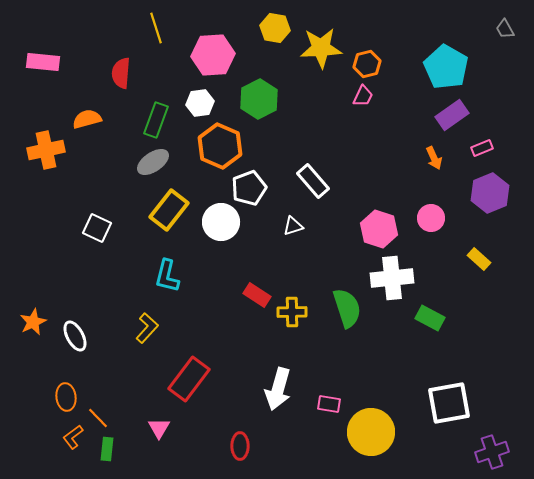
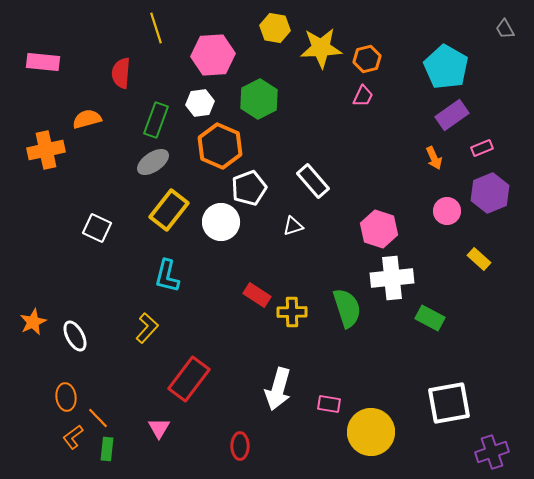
orange hexagon at (367, 64): moved 5 px up
pink circle at (431, 218): moved 16 px right, 7 px up
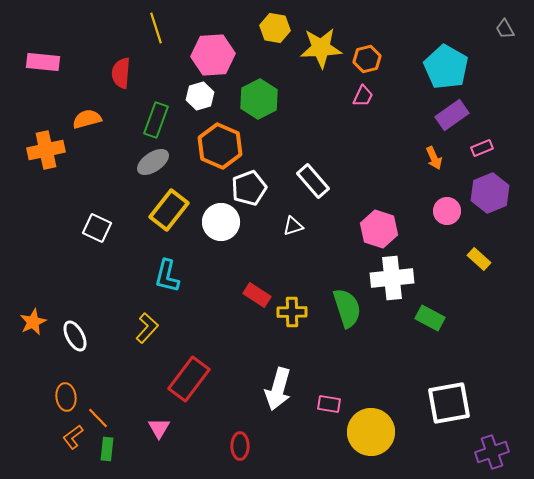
white hexagon at (200, 103): moved 7 px up; rotated 8 degrees counterclockwise
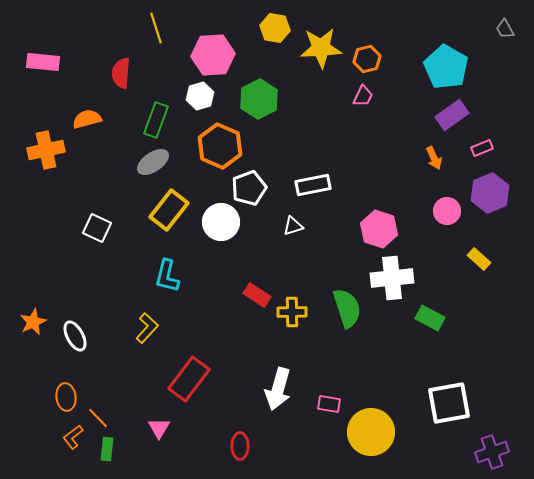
white rectangle at (313, 181): moved 4 px down; rotated 60 degrees counterclockwise
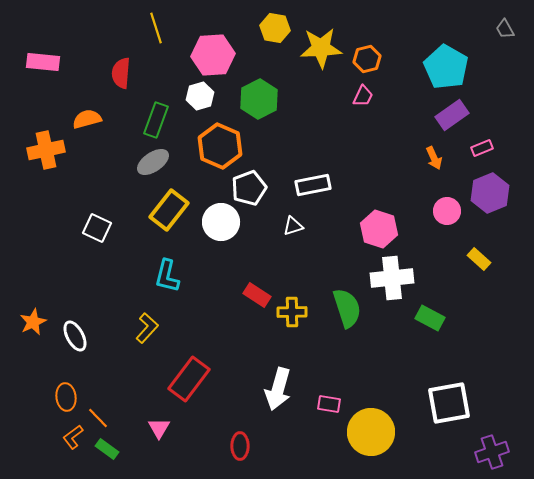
green rectangle at (107, 449): rotated 60 degrees counterclockwise
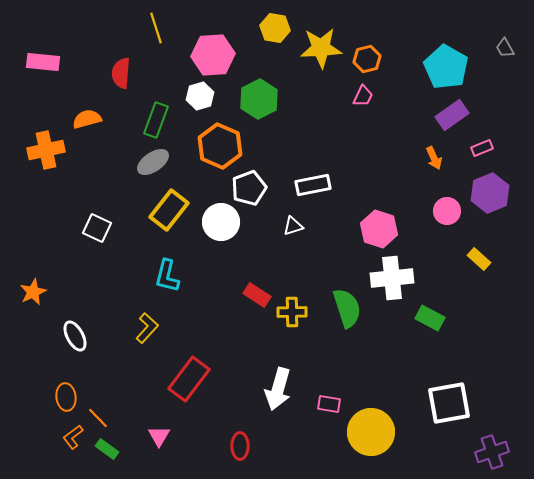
gray trapezoid at (505, 29): moved 19 px down
orange star at (33, 322): moved 30 px up
pink triangle at (159, 428): moved 8 px down
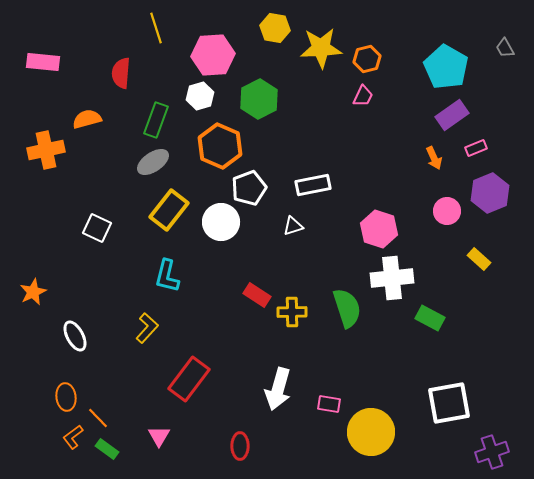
pink rectangle at (482, 148): moved 6 px left
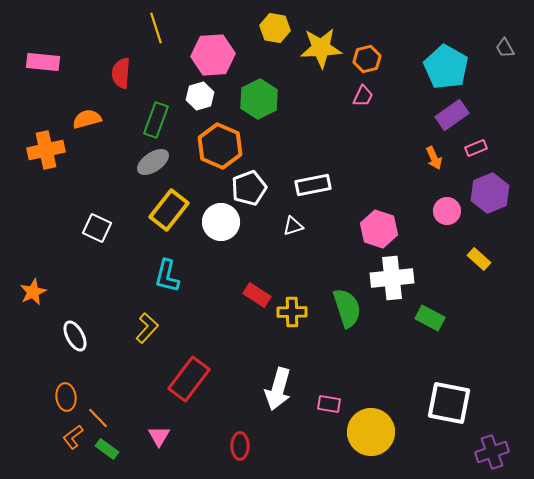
white square at (449, 403): rotated 21 degrees clockwise
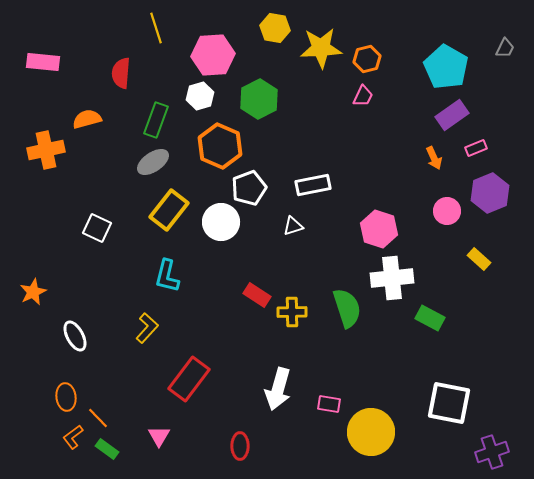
gray trapezoid at (505, 48): rotated 125 degrees counterclockwise
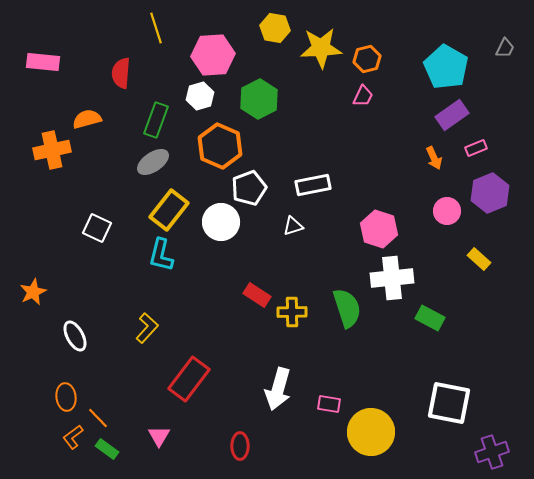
orange cross at (46, 150): moved 6 px right
cyan L-shape at (167, 276): moved 6 px left, 21 px up
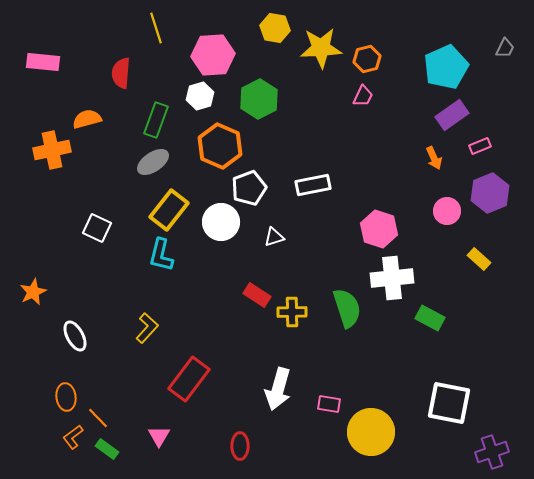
cyan pentagon at (446, 67): rotated 18 degrees clockwise
pink rectangle at (476, 148): moved 4 px right, 2 px up
white triangle at (293, 226): moved 19 px left, 11 px down
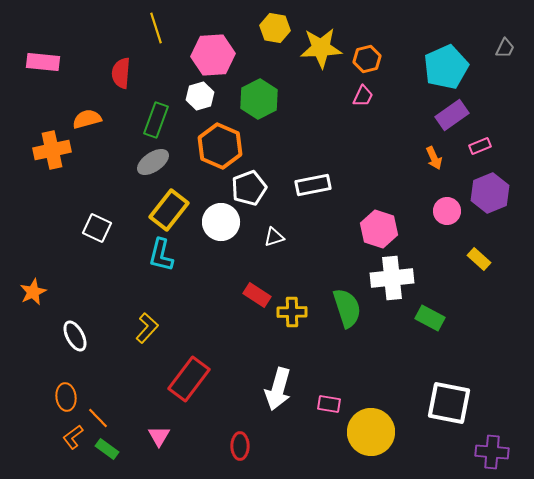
purple cross at (492, 452): rotated 24 degrees clockwise
